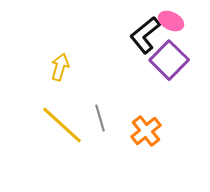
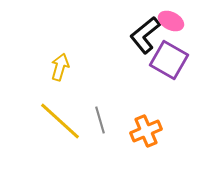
purple square: rotated 15 degrees counterclockwise
gray line: moved 2 px down
yellow line: moved 2 px left, 4 px up
orange cross: rotated 16 degrees clockwise
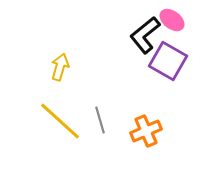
pink ellipse: moved 1 px right, 1 px up; rotated 10 degrees clockwise
purple square: moved 1 px left, 1 px down
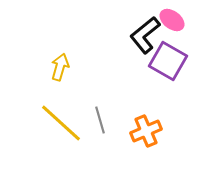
yellow line: moved 1 px right, 2 px down
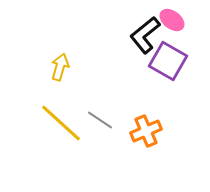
gray line: rotated 40 degrees counterclockwise
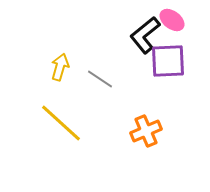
purple square: rotated 33 degrees counterclockwise
gray line: moved 41 px up
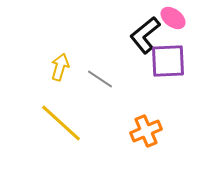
pink ellipse: moved 1 px right, 2 px up
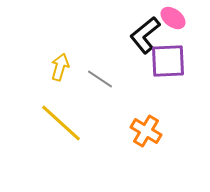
orange cross: rotated 36 degrees counterclockwise
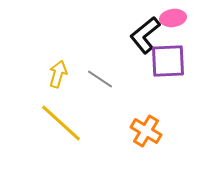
pink ellipse: rotated 45 degrees counterclockwise
yellow arrow: moved 2 px left, 7 px down
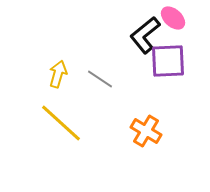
pink ellipse: rotated 50 degrees clockwise
